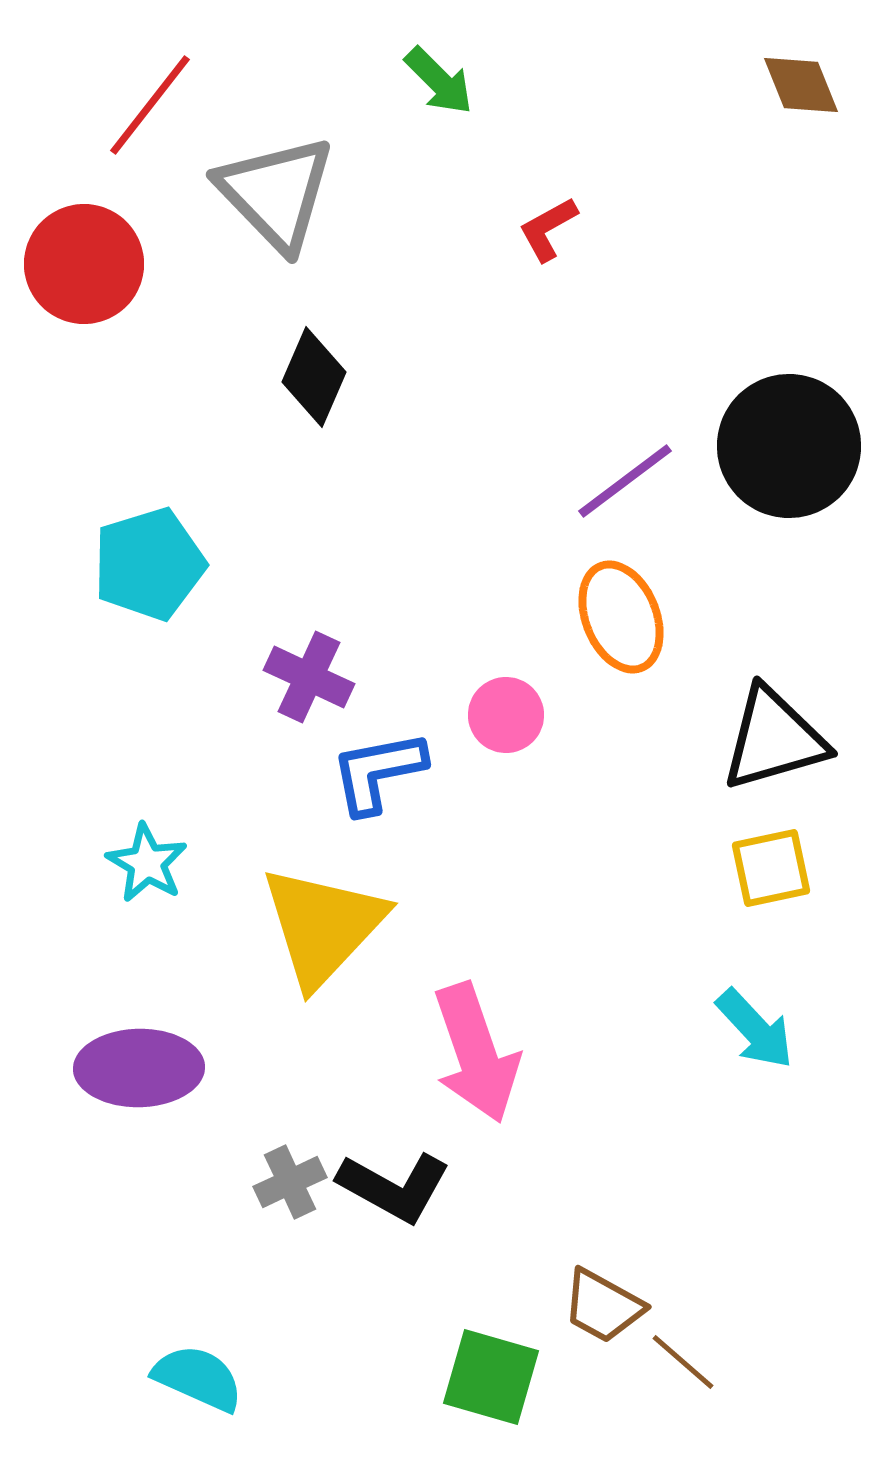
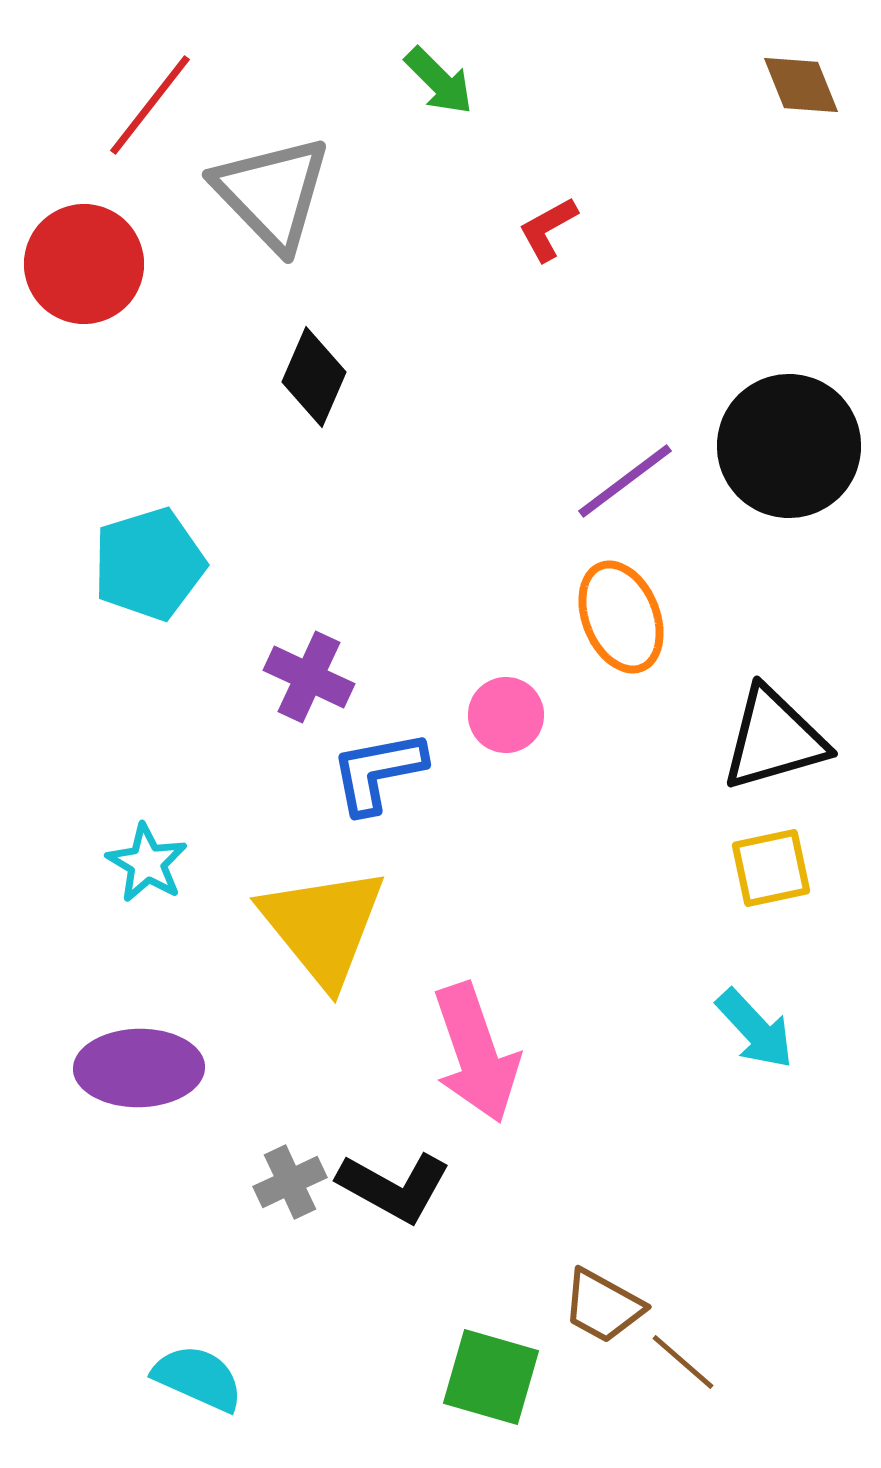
gray triangle: moved 4 px left
yellow triangle: rotated 22 degrees counterclockwise
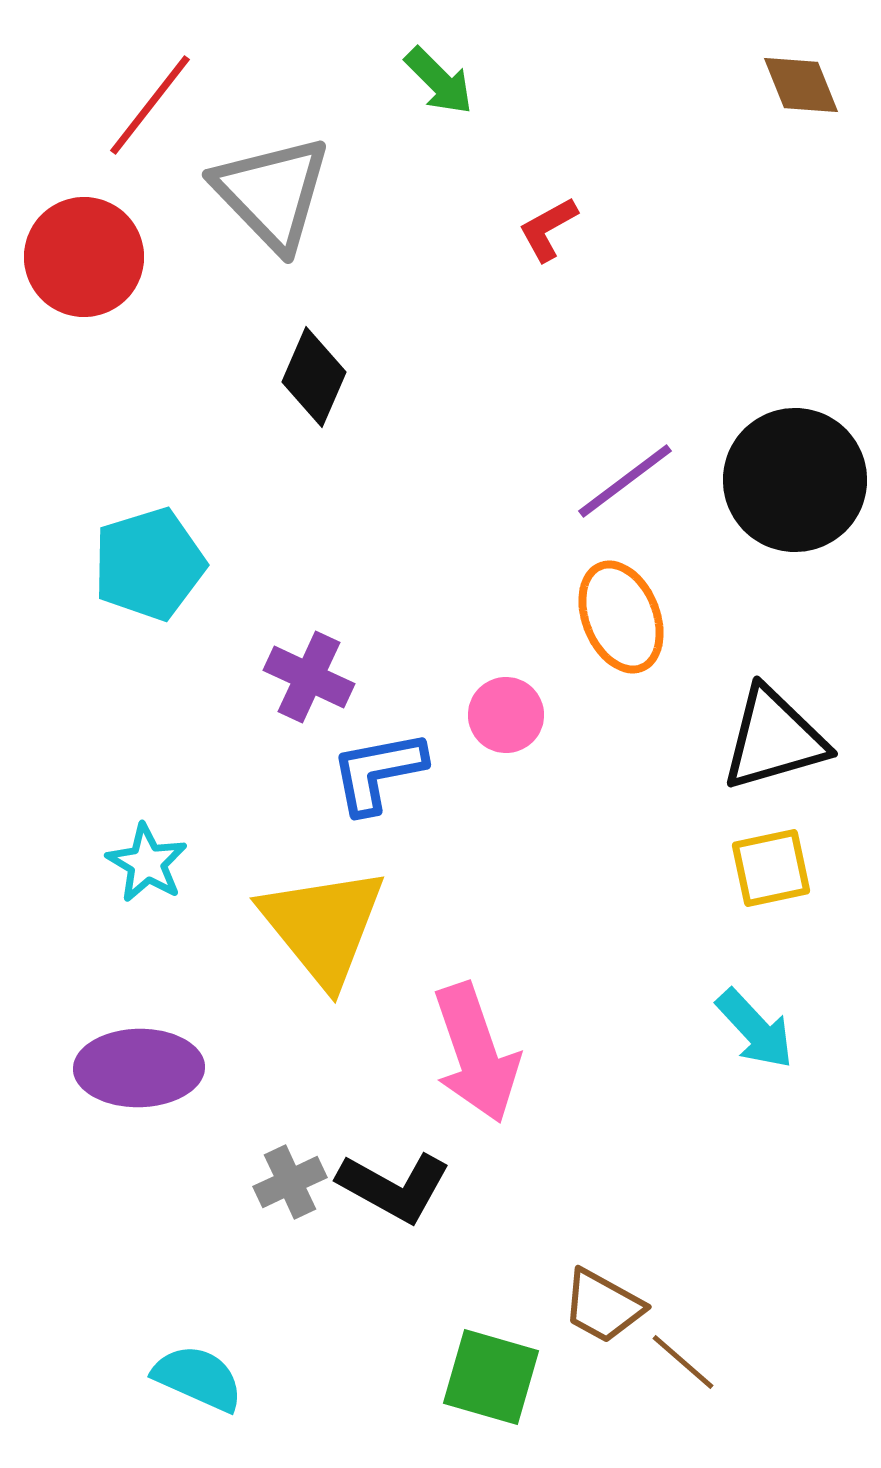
red circle: moved 7 px up
black circle: moved 6 px right, 34 px down
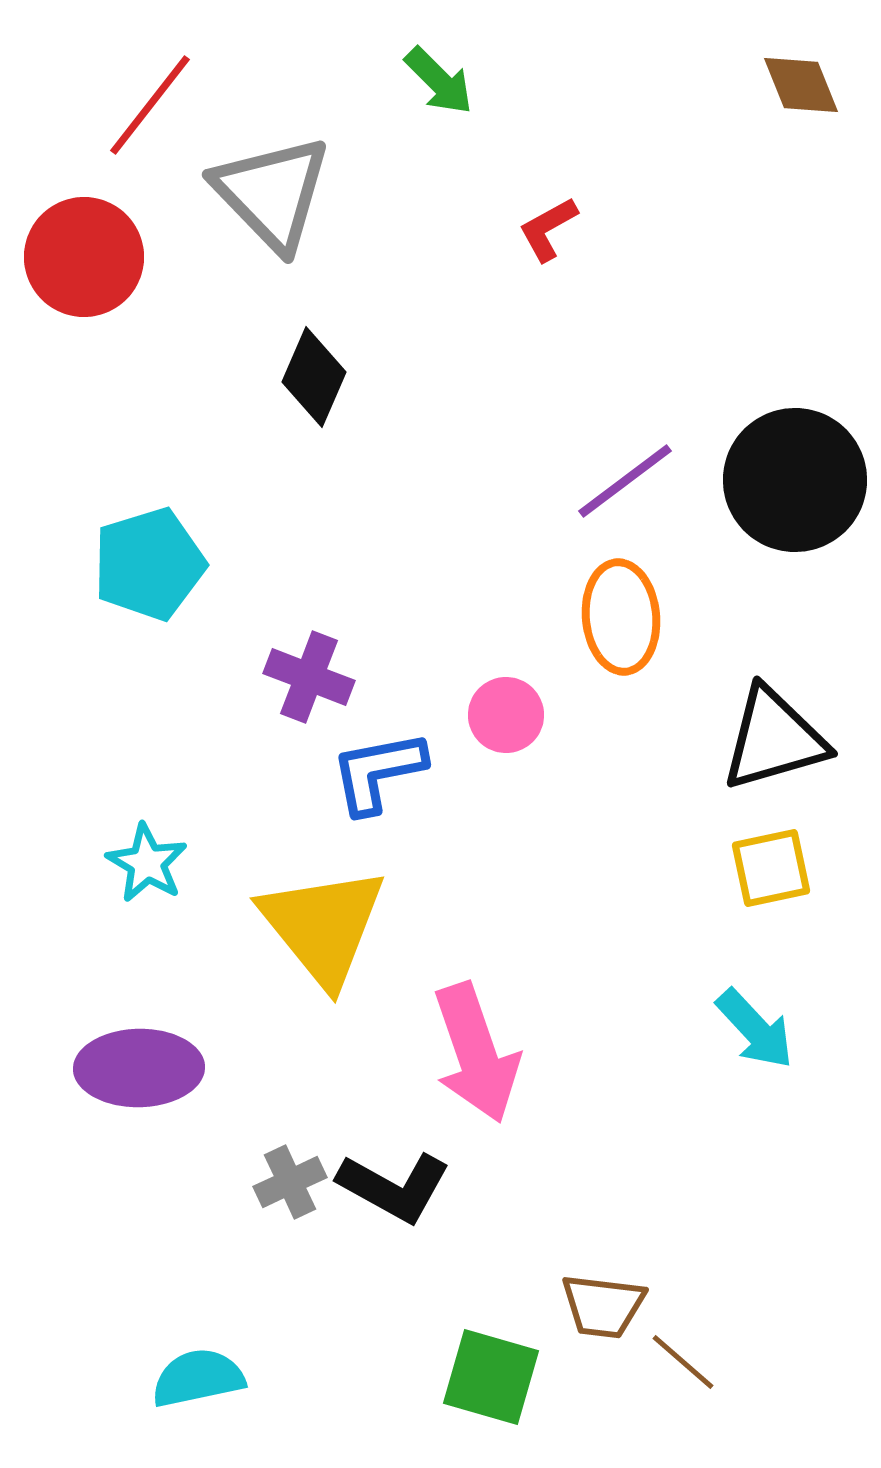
orange ellipse: rotated 17 degrees clockwise
purple cross: rotated 4 degrees counterclockwise
brown trapezoid: rotated 22 degrees counterclockwise
cyan semicircle: rotated 36 degrees counterclockwise
